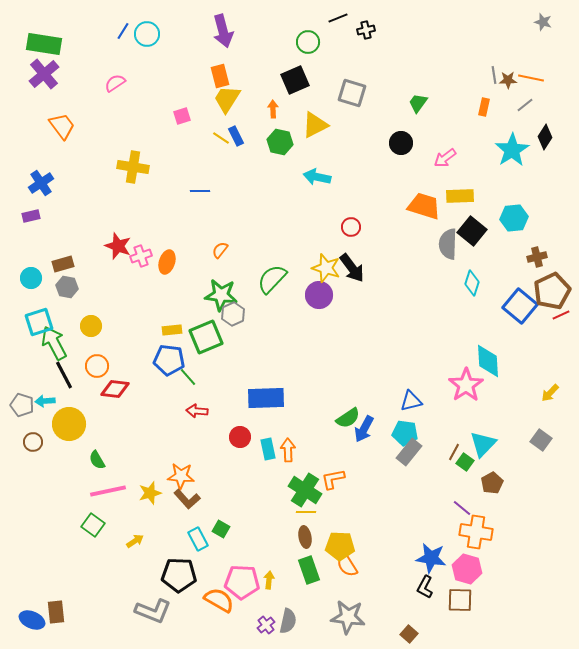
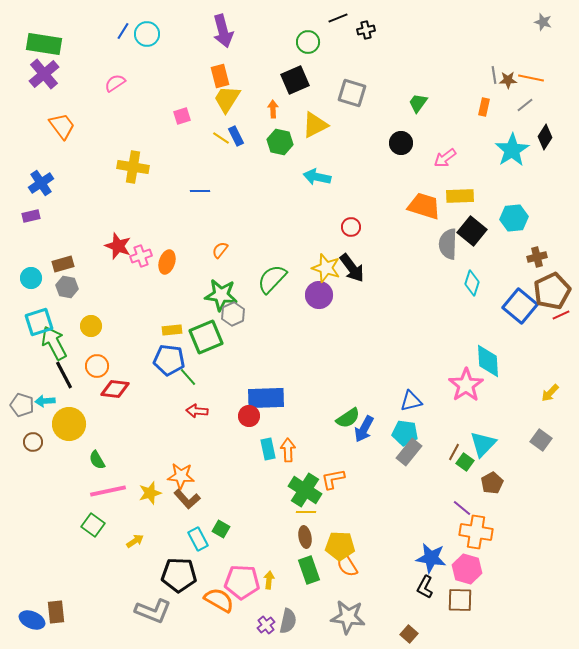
red circle at (240, 437): moved 9 px right, 21 px up
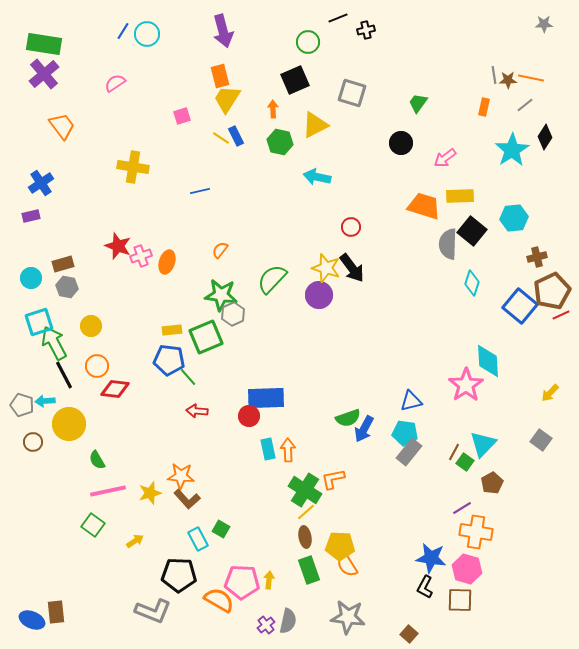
gray star at (543, 22): moved 1 px right, 2 px down; rotated 18 degrees counterclockwise
blue line at (200, 191): rotated 12 degrees counterclockwise
green semicircle at (348, 418): rotated 15 degrees clockwise
purple line at (462, 508): rotated 72 degrees counterclockwise
yellow line at (306, 512): rotated 42 degrees counterclockwise
